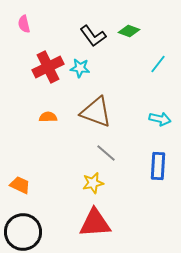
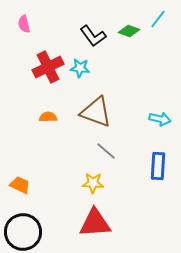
cyan line: moved 45 px up
gray line: moved 2 px up
yellow star: rotated 15 degrees clockwise
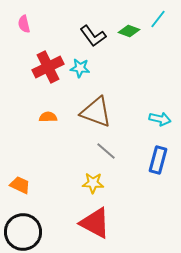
blue rectangle: moved 6 px up; rotated 12 degrees clockwise
red triangle: rotated 32 degrees clockwise
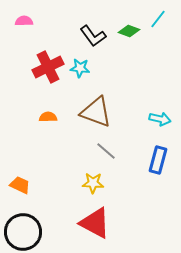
pink semicircle: moved 3 px up; rotated 102 degrees clockwise
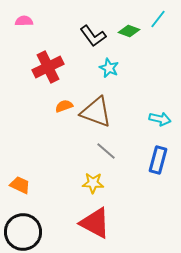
cyan star: moved 29 px right; rotated 18 degrees clockwise
orange semicircle: moved 16 px right, 11 px up; rotated 18 degrees counterclockwise
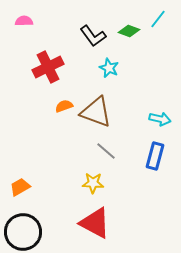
blue rectangle: moved 3 px left, 4 px up
orange trapezoid: moved 2 px down; rotated 55 degrees counterclockwise
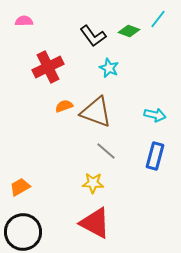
cyan arrow: moved 5 px left, 4 px up
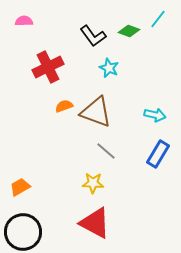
blue rectangle: moved 3 px right, 2 px up; rotated 16 degrees clockwise
